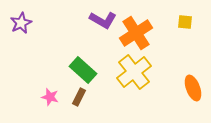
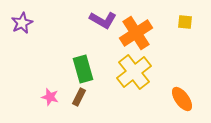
purple star: moved 1 px right
green rectangle: moved 1 px up; rotated 32 degrees clockwise
orange ellipse: moved 11 px left, 11 px down; rotated 15 degrees counterclockwise
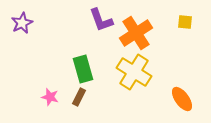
purple L-shape: moved 2 px left; rotated 40 degrees clockwise
yellow cross: rotated 20 degrees counterclockwise
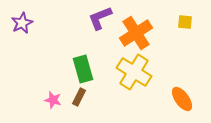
purple L-shape: moved 1 px left, 2 px up; rotated 88 degrees clockwise
pink star: moved 3 px right, 3 px down
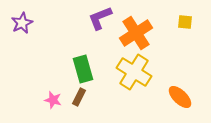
orange ellipse: moved 2 px left, 2 px up; rotated 10 degrees counterclockwise
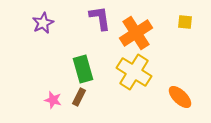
purple L-shape: rotated 104 degrees clockwise
purple star: moved 21 px right
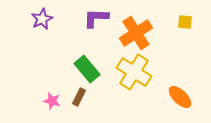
purple L-shape: moved 4 px left; rotated 80 degrees counterclockwise
purple star: moved 1 px left, 4 px up
green rectangle: moved 4 px right; rotated 24 degrees counterclockwise
pink star: moved 1 px left, 1 px down
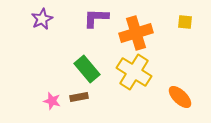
orange cross: rotated 16 degrees clockwise
brown rectangle: rotated 54 degrees clockwise
